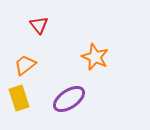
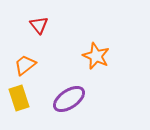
orange star: moved 1 px right, 1 px up
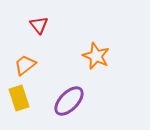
purple ellipse: moved 2 px down; rotated 12 degrees counterclockwise
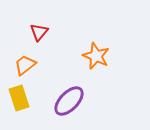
red triangle: moved 7 px down; rotated 18 degrees clockwise
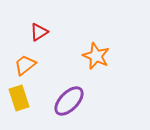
red triangle: rotated 18 degrees clockwise
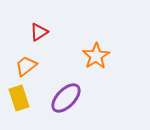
orange star: rotated 16 degrees clockwise
orange trapezoid: moved 1 px right, 1 px down
purple ellipse: moved 3 px left, 3 px up
